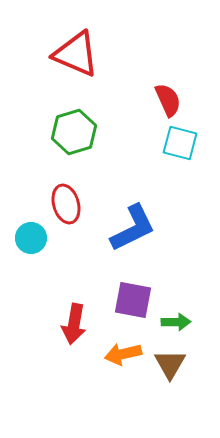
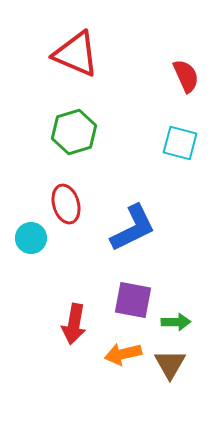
red semicircle: moved 18 px right, 24 px up
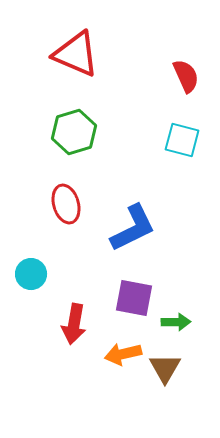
cyan square: moved 2 px right, 3 px up
cyan circle: moved 36 px down
purple square: moved 1 px right, 2 px up
brown triangle: moved 5 px left, 4 px down
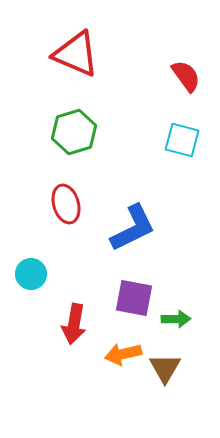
red semicircle: rotated 12 degrees counterclockwise
green arrow: moved 3 px up
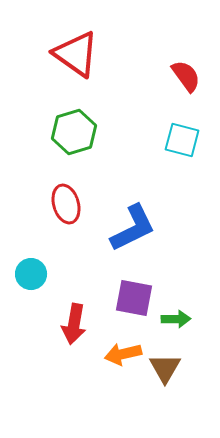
red triangle: rotated 12 degrees clockwise
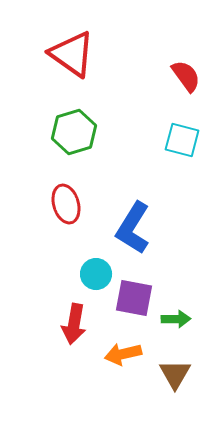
red triangle: moved 4 px left
blue L-shape: rotated 148 degrees clockwise
cyan circle: moved 65 px right
brown triangle: moved 10 px right, 6 px down
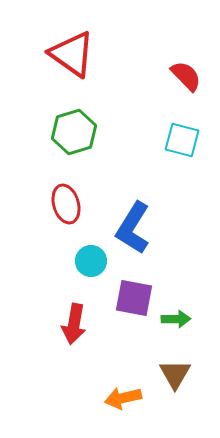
red semicircle: rotated 8 degrees counterclockwise
cyan circle: moved 5 px left, 13 px up
orange arrow: moved 44 px down
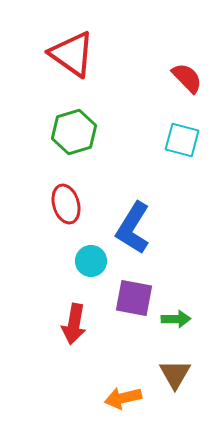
red semicircle: moved 1 px right, 2 px down
